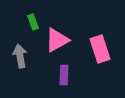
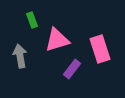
green rectangle: moved 1 px left, 2 px up
pink triangle: rotated 12 degrees clockwise
purple rectangle: moved 8 px right, 6 px up; rotated 36 degrees clockwise
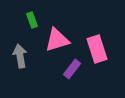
pink rectangle: moved 3 px left
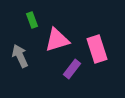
gray arrow: rotated 15 degrees counterclockwise
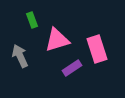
purple rectangle: moved 1 px up; rotated 18 degrees clockwise
